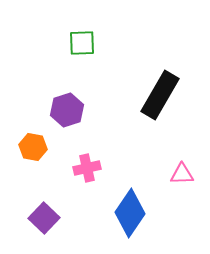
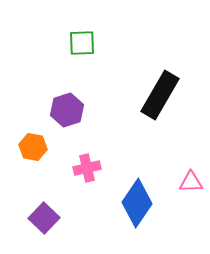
pink triangle: moved 9 px right, 8 px down
blue diamond: moved 7 px right, 10 px up
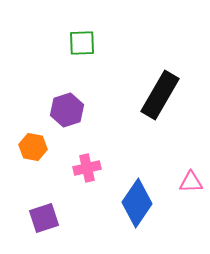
purple square: rotated 28 degrees clockwise
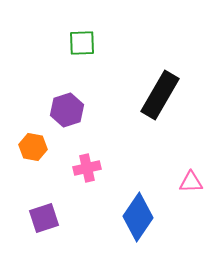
blue diamond: moved 1 px right, 14 px down
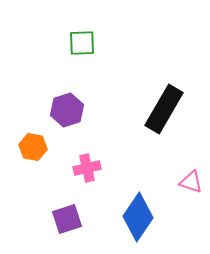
black rectangle: moved 4 px right, 14 px down
pink triangle: rotated 20 degrees clockwise
purple square: moved 23 px right, 1 px down
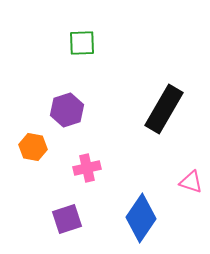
blue diamond: moved 3 px right, 1 px down
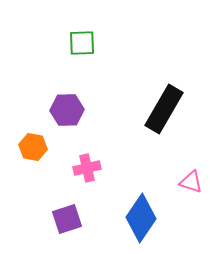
purple hexagon: rotated 16 degrees clockwise
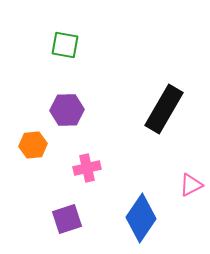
green square: moved 17 px left, 2 px down; rotated 12 degrees clockwise
orange hexagon: moved 2 px up; rotated 16 degrees counterclockwise
pink triangle: moved 3 px down; rotated 45 degrees counterclockwise
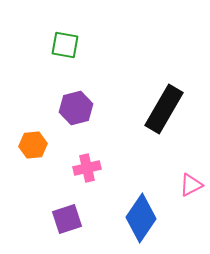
purple hexagon: moved 9 px right, 2 px up; rotated 12 degrees counterclockwise
